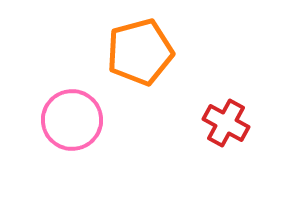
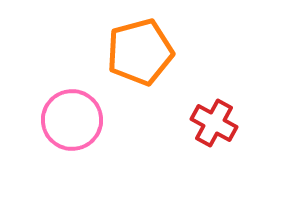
red cross: moved 12 px left
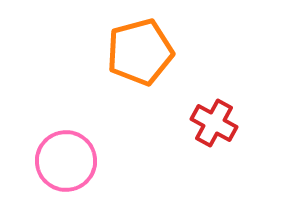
pink circle: moved 6 px left, 41 px down
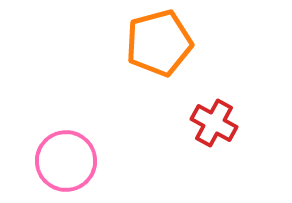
orange pentagon: moved 19 px right, 9 px up
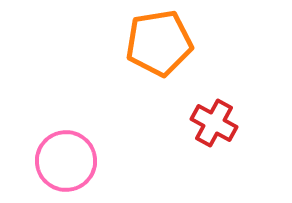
orange pentagon: rotated 6 degrees clockwise
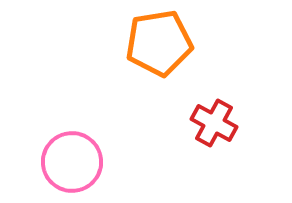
pink circle: moved 6 px right, 1 px down
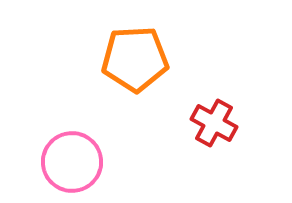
orange pentagon: moved 24 px left, 16 px down; rotated 6 degrees clockwise
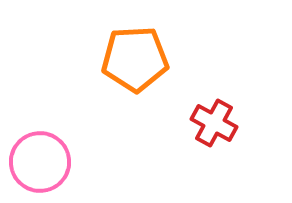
pink circle: moved 32 px left
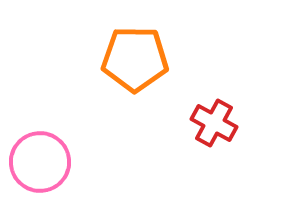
orange pentagon: rotated 4 degrees clockwise
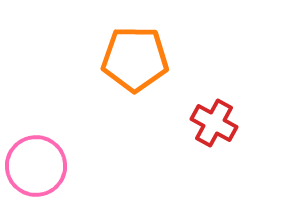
pink circle: moved 4 px left, 4 px down
